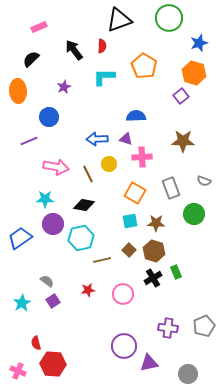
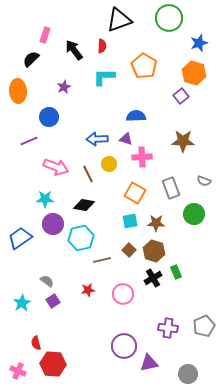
pink rectangle at (39, 27): moved 6 px right, 8 px down; rotated 49 degrees counterclockwise
pink arrow at (56, 167): rotated 10 degrees clockwise
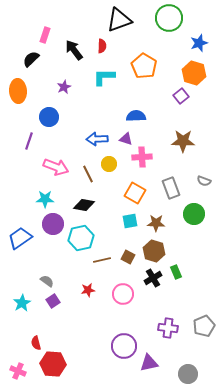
purple line at (29, 141): rotated 48 degrees counterclockwise
brown square at (129, 250): moved 1 px left, 7 px down; rotated 16 degrees counterclockwise
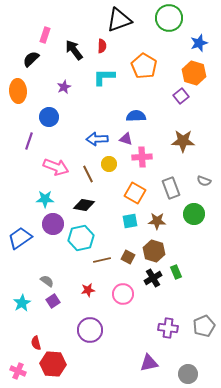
brown star at (156, 223): moved 1 px right, 2 px up
purple circle at (124, 346): moved 34 px left, 16 px up
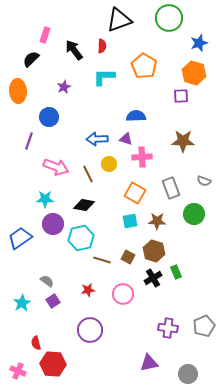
purple square at (181, 96): rotated 35 degrees clockwise
brown line at (102, 260): rotated 30 degrees clockwise
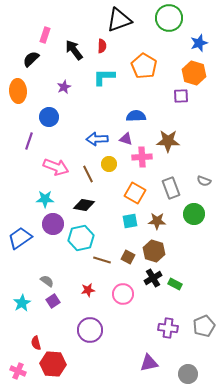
brown star at (183, 141): moved 15 px left
green rectangle at (176, 272): moved 1 px left, 12 px down; rotated 40 degrees counterclockwise
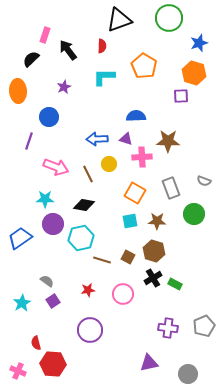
black arrow at (74, 50): moved 6 px left
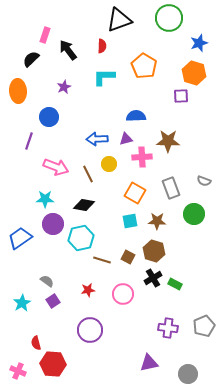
purple triangle at (126, 139): rotated 32 degrees counterclockwise
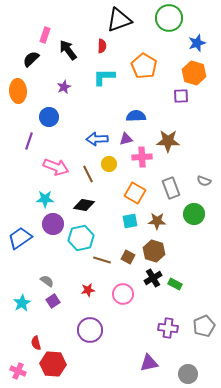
blue star at (199, 43): moved 2 px left
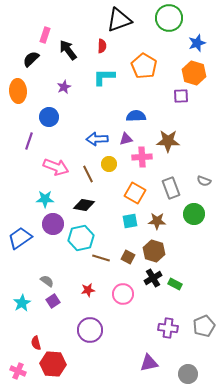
brown line at (102, 260): moved 1 px left, 2 px up
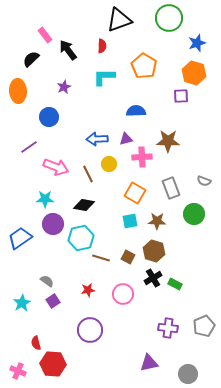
pink rectangle at (45, 35): rotated 56 degrees counterclockwise
blue semicircle at (136, 116): moved 5 px up
purple line at (29, 141): moved 6 px down; rotated 36 degrees clockwise
